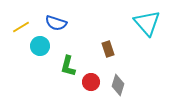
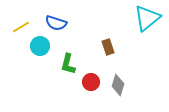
cyan triangle: moved 5 px up; rotated 32 degrees clockwise
brown rectangle: moved 2 px up
green L-shape: moved 2 px up
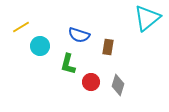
blue semicircle: moved 23 px right, 12 px down
brown rectangle: rotated 28 degrees clockwise
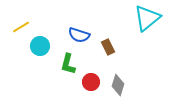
brown rectangle: rotated 35 degrees counterclockwise
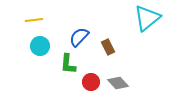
yellow line: moved 13 px right, 7 px up; rotated 24 degrees clockwise
blue semicircle: moved 2 px down; rotated 115 degrees clockwise
green L-shape: rotated 10 degrees counterclockwise
gray diamond: moved 2 px up; rotated 60 degrees counterclockwise
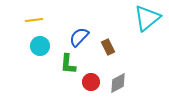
gray diamond: rotated 75 degrees counterclockwise
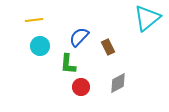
red circle: moved 10 px left, 5 px down
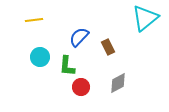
cyan triangle: moved 2 px left
cyan circle: moved 11 px down
green L-shape: moved 1 px left, 2 px down
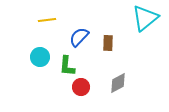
yellow line: moved 13 px right
brown rectangle: moved 4 px up; rotated 28 degrees clockwise
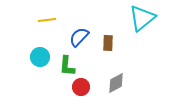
cyan triangle: moved 3 px left
gray diamond: moved 2 px left
